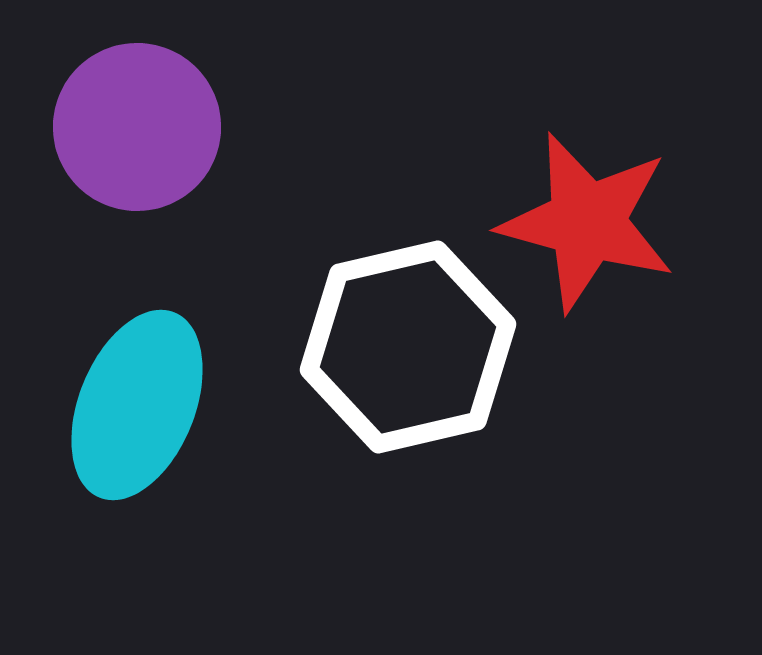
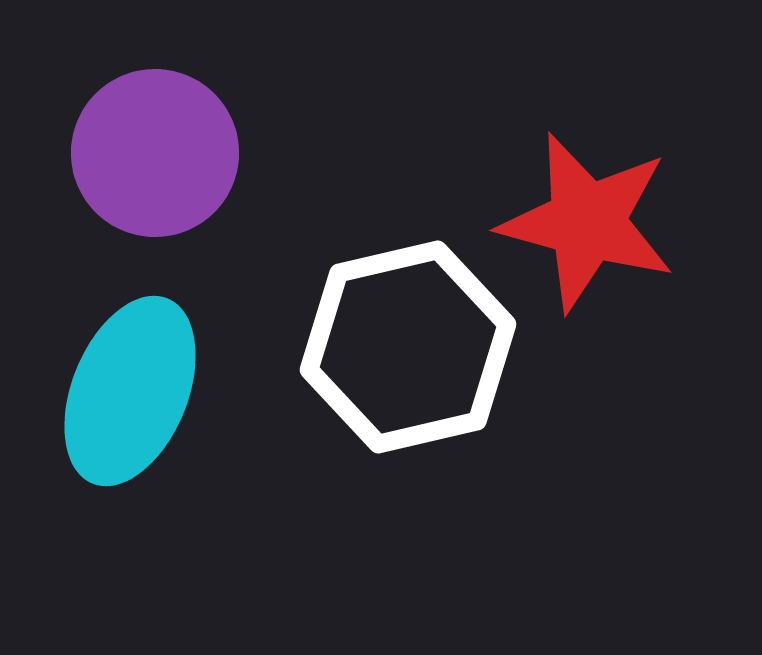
purple circle: moved 18 px right, 26 px down
cyan ellipse: moved 7 px left, 14 px up
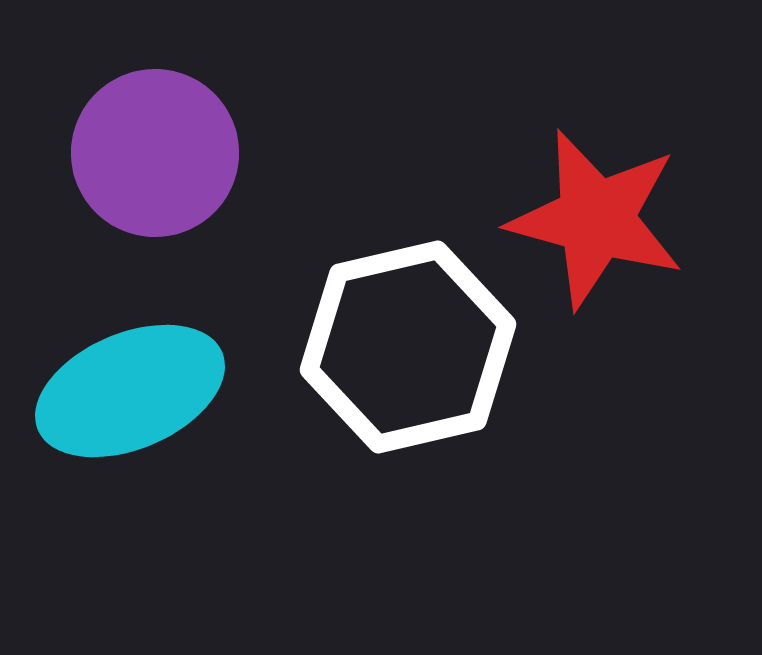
red star: moved 9 px right, 3 px up
cyan ellipse: rotated 45 degrees clockwise
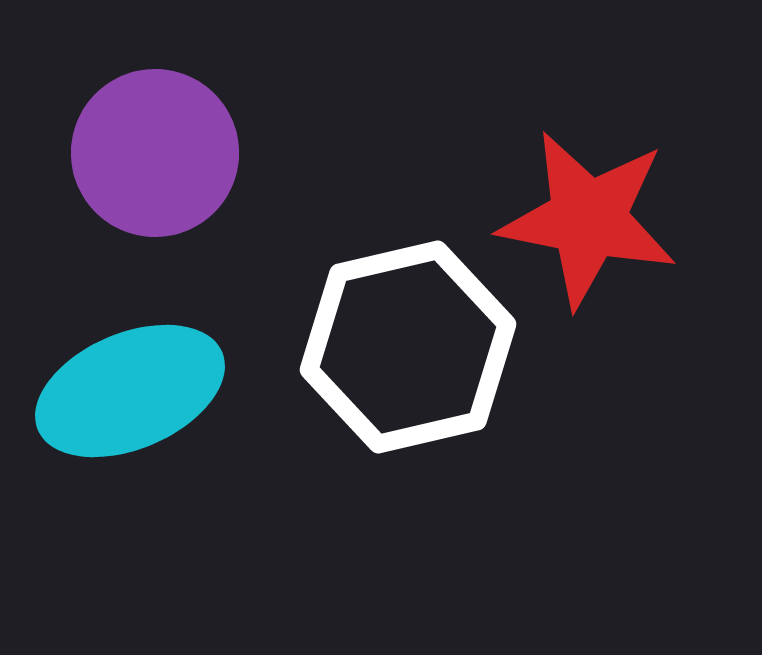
red star: moved 8 px left; rotated 4 degrees counterclockwise
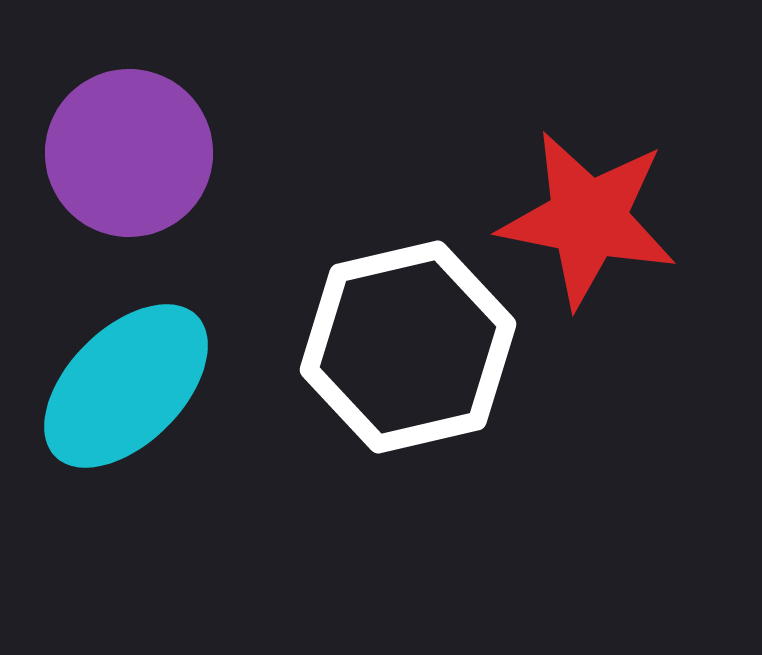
purple circle: moved 26 px left
cyan ellipse: moved 4 px left, 5 px up; rotated 22 degrees counterclockwise
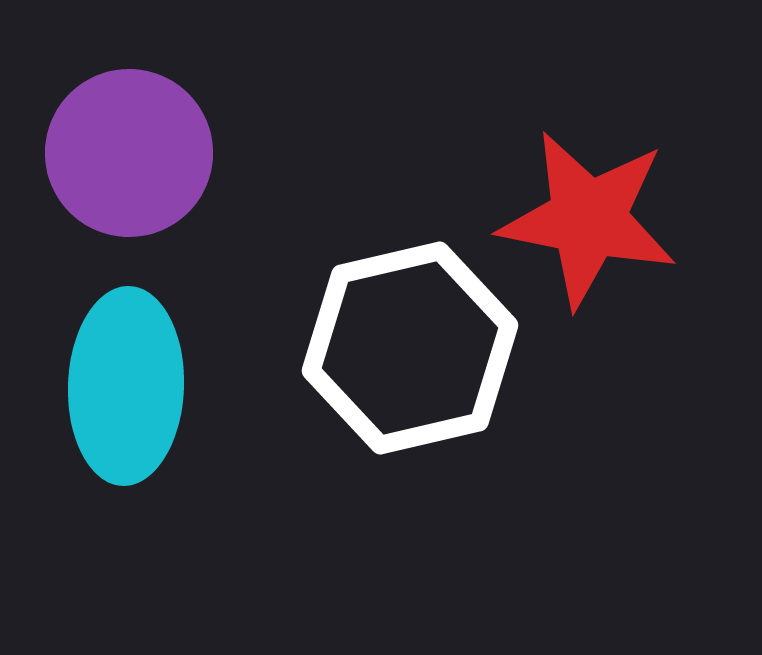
white hexagon: moved 2 px right, 1 px down
cyan ellipse: rotated 43 degrees counterclockwise
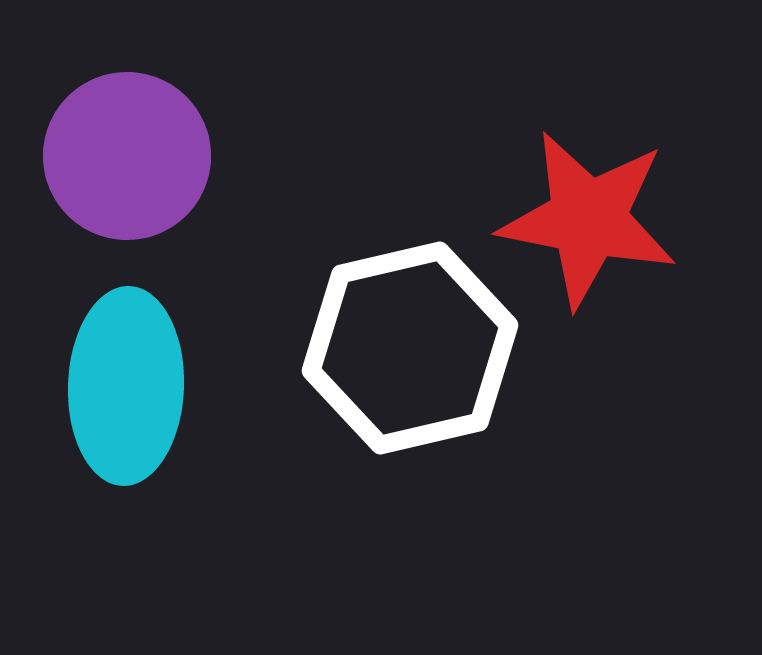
purple circle: moved 2 px left, 3 px down
